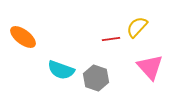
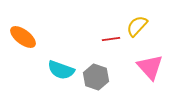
yellow semicircle: moved 1 px up
gray hexagon: moved 1 px up
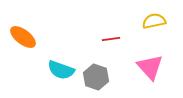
yellow semicircle: moved 17 px right, 5 px up; rotated 35 degrees clockwise
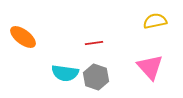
yellow semicircle: moved 1 px right
red line: moved 17 px left, 4 px down
cyan semicircle: moved 4 px right, 3 px down; rotated 12 degrees counterclockwise
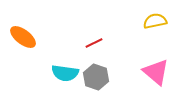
red line: rotated 18 degrees counterclockwise
pink triangle: moved 6 px right, 5 px down; rotated 8 degrees counterclockwise
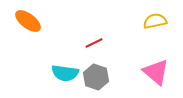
orange ellipse: moved 5 px right, 16 px up
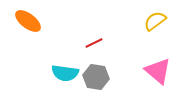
yellow semicircle: rotated 25 degrees counterclockwise
pink triangle: moved 2 px right, 1 px up
gray hexagon: rotated 10 degrees counterclockwise
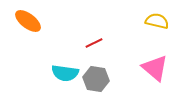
yellow semicircle: moved 2 px right; rotated 50 degrees clockwise
pink triangle: moved 3 px left, 3 px up
gray hexagon: moved 2 px down
